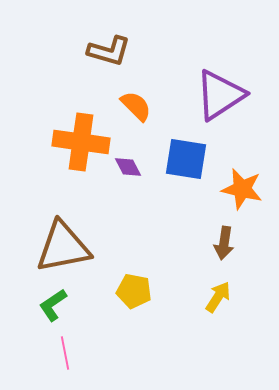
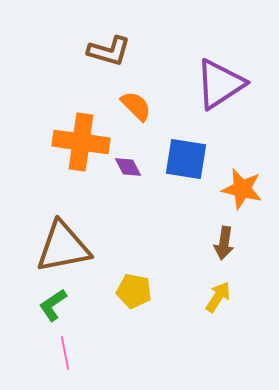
purple triangle: moved 11 px up
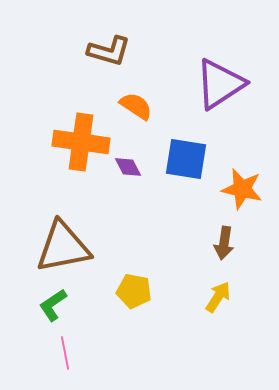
orange semicircle: rotated 12 degrees counterclockwise
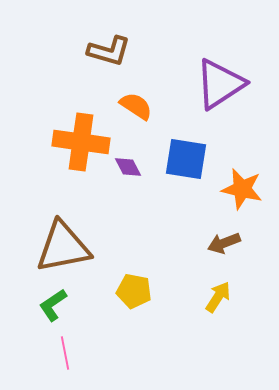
brown arrow: rotated 60 degrees clockwise
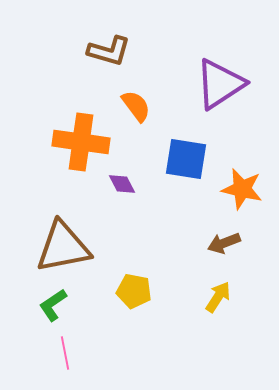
orange semicircle: rotated 20 degrees clockwise
purple diamond: moved 6 px left, 17 px down
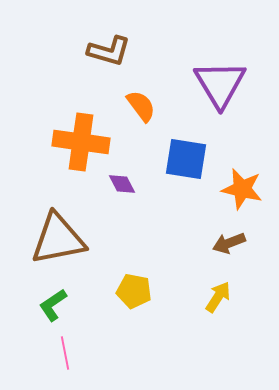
purple triangle: rotated 28 degrees counterclockwise
orange semicircle: moved 5 px right
brown arrow: moved 5 px right
brown triangle: moved 5 px left, 8 px up
